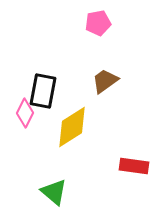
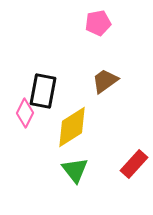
red rectangle: moved 2 px up; rotated 56 degrees counterclockwise
green triangle: moved 21 px right, 22 px up; rotated 12 degrees clockwise
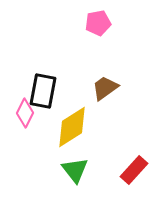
brown trapezoid: moved 7 px down
red rectangle: moved 6 px down
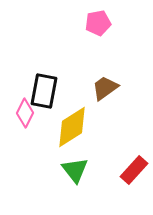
black rectangle: moved 1 px right
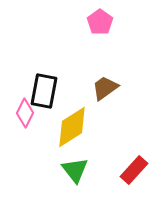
pink pentagon: moved 2 px right, 1 px up; rotated 25 degrees counterclockwise
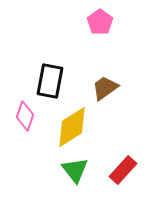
black rectangle: moved 6 px right, 10 px up
pink diamond: moved 3 px down; rotated 8 degrees counterclockwise
red rectangle: moved 11 px left
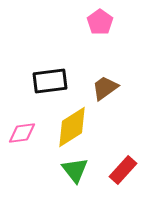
black rectangle: rotated 72 degrees clockwise
pink diamond: moved 3 px left, 17 px down; rotated 64 degrees clockwise
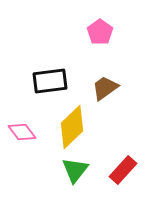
pink pentagon: moved 10 px down
yellow diamond: rotated 12 degrees counterclockwise
pink diamond: moved 1 px up; rotated 60 degrees clockwise
green triangle: rotated 16 degrees clockwise
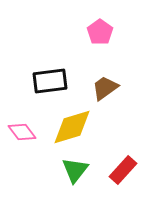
yellow diamond: rotated 27 degrees clockwise
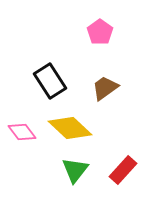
black rectangle: rotated 64 degrees clockwise
yellow diamond: moved 2 px left, 1 px down; rotated 60 degrees clockwise
